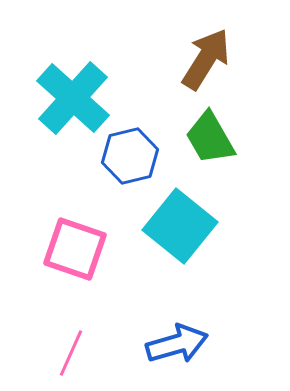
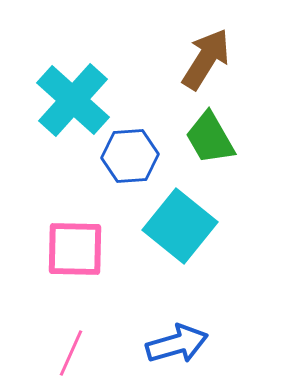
cyan cross: moved 2 px down
blue hexagon: rotated 10 degrees clockwise
pink square: rotated 18 degrees counterclockwise
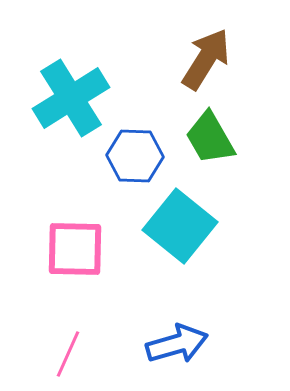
cyan cross: moved 2 px left, 2 px up; rotated 16 degrees clockwise
blue hexagon: moved 5 px right; rotated 6 degrees clockwise
pink line: moved 3 px left, 1 px down
